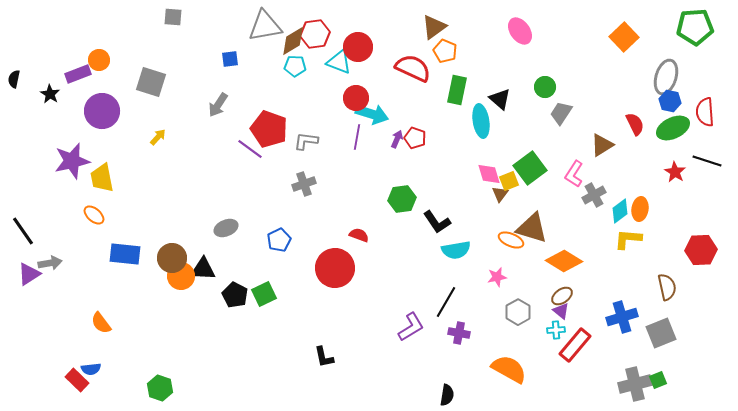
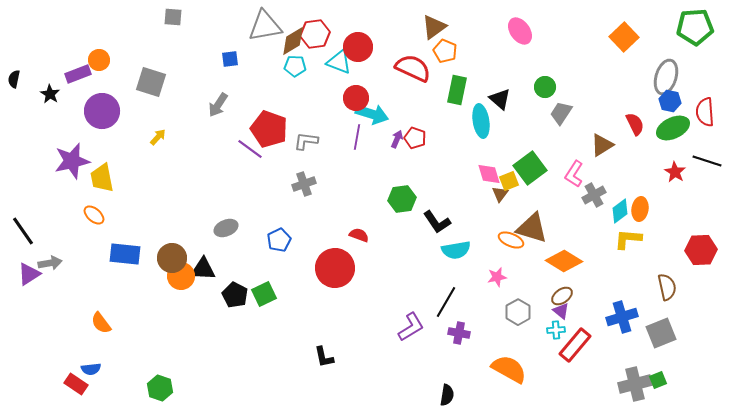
red rectangle at (77, 380): moved 1 px left, 4 px down; rotated 10 degrees counterclockwise
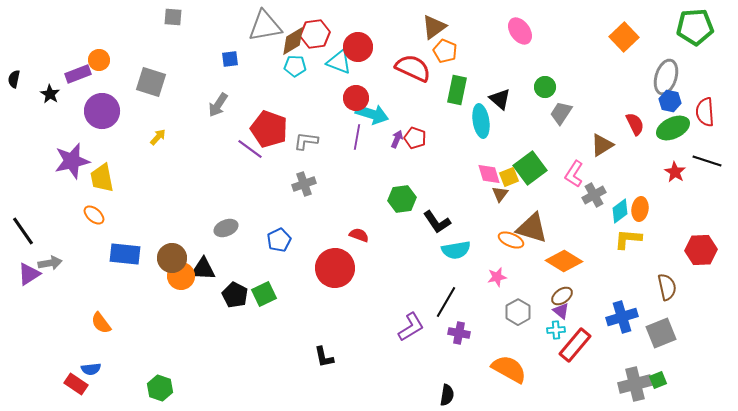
yellow square at (509, 181): moved 4 px up
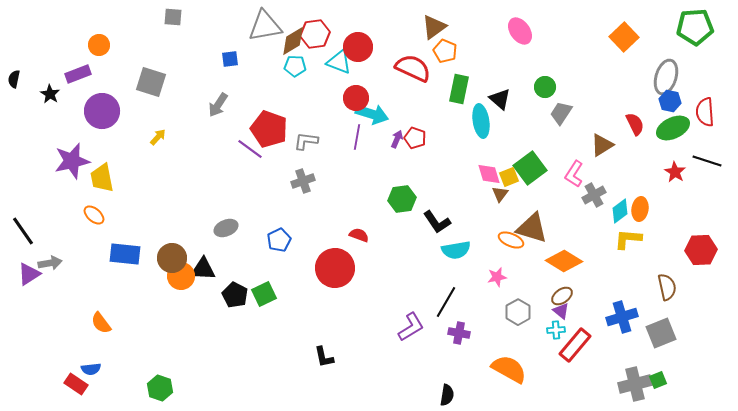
orange circle at (99, 60): moved 15 px up
green rectangle at (457, 90): moved 2 px right, 1 px up
gray cross at (304, 184): moved 1 px left, 3 px up
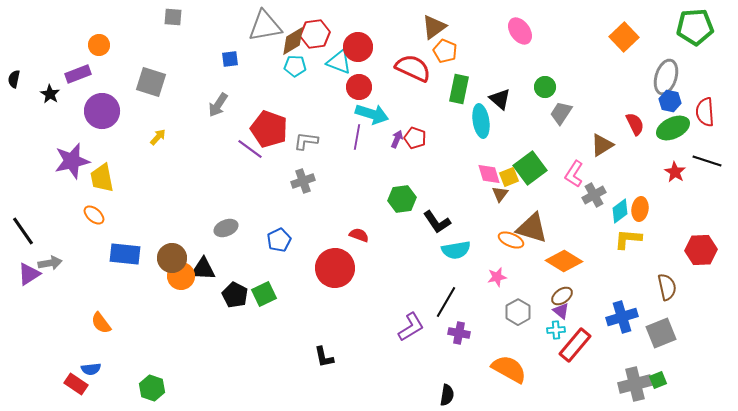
red circle at (356, 98): moved 3 px right, 11 px up
green hexagon at (160, 388): moved 8 px left
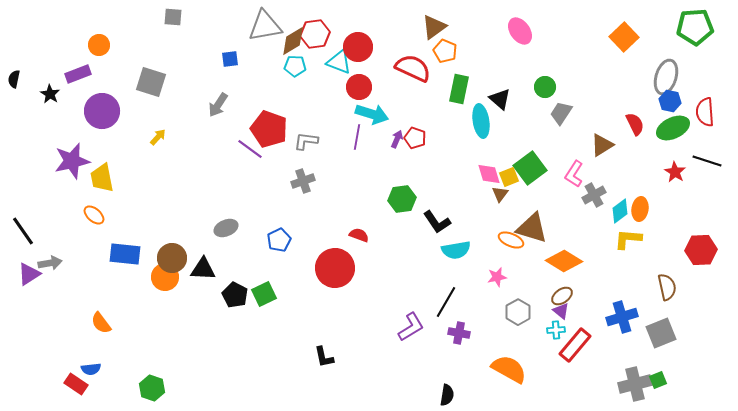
orange circle at (181, 276): moved 16 px left, 1 px down
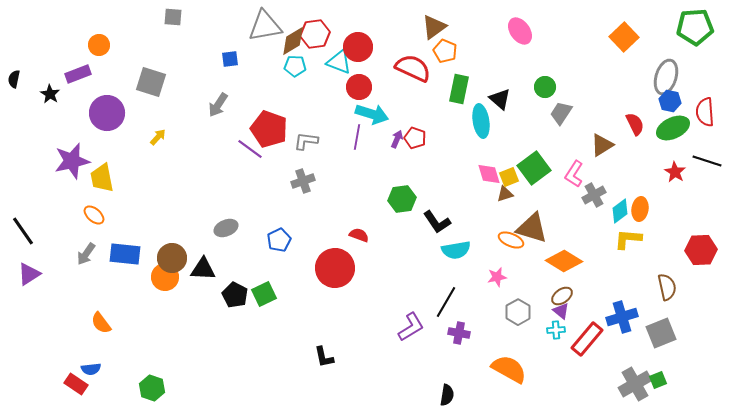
purple circle at (102, 111): moved 5 px right, 2 px down
green square at (530, 168): moved 4 px right
brown triangle at (500, 194): moved 5 px right; rotated 36 degrees clockwise
gray arrow at (50, 263): moved 36 px right, 9 px up; rotated 135 degrees clockwise
red rectangle at (575, 345): moved 12 px right, 6 px up
gray cross at (635, 384): rotated 16 degrees counterclockwise
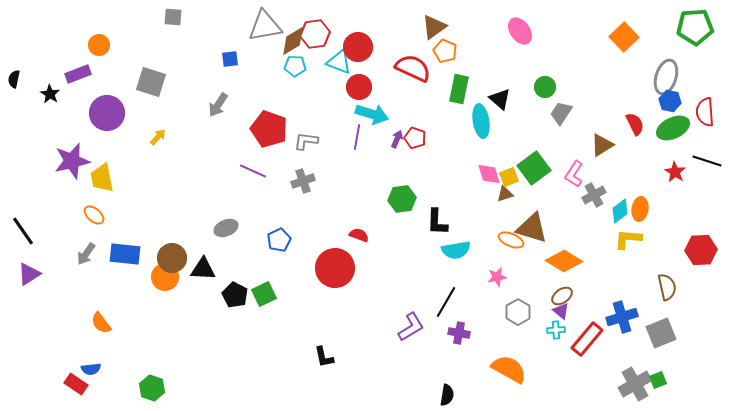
purple line at (250, 149): moved 3 px right, 22 px down; rotated 12 degrees counterclockwise
black L-shape at (437, 222): rotated 36 degrees clockwise
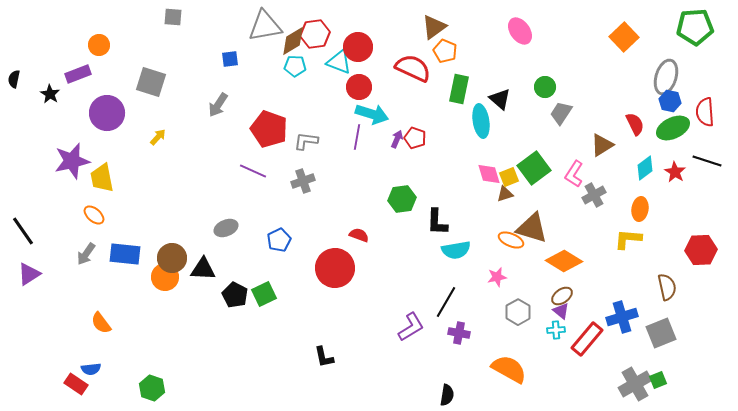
cyan diamond at (620, 211): moved 25 px right, 43 px up
